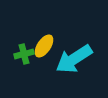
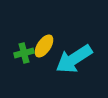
green cross: moved 1 px up
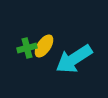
green cross: moved 3 px right, 5 px up
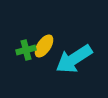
green cross: moved 1 px left, 2 px down
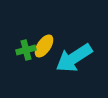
cyan arrow: moved 1 px up
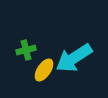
yellow ellipse: moved 24 px down
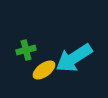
yellow ellipse: rotated 20 degrees clockwise
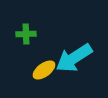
green cross: moved 16 px up; rotated 12 degrees clockwise
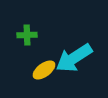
green cross: moved 1 px right, 1 px down
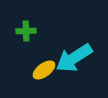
green cross: moved 1 px left, 4 px up
